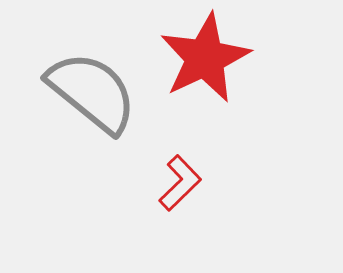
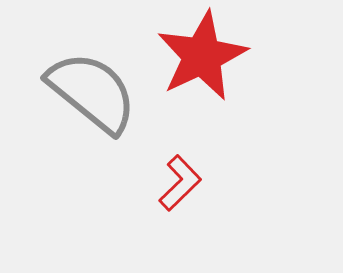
red star: moved 3 px left, 2 px up
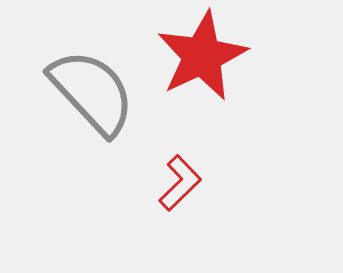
gray semicircle: rotated 8 degrees clockwise
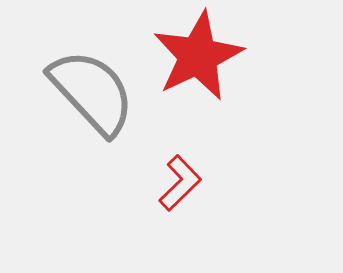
red star: moved 4 px left
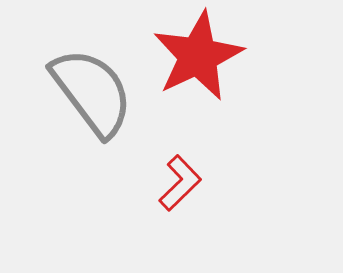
gray semicircle: rotated 6 degrees clockwise
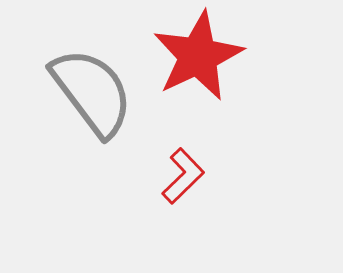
red L-shape: moved 3 px right, 7 px up
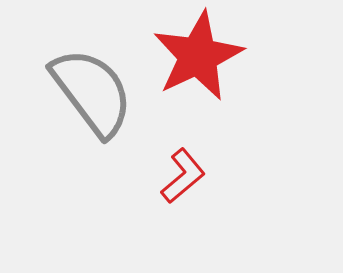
red L-shape: rotated 4 degrees clockwise
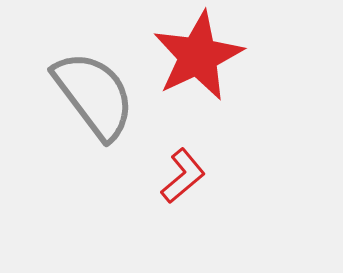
gray semicircle: moved 2 px right, 3 px down
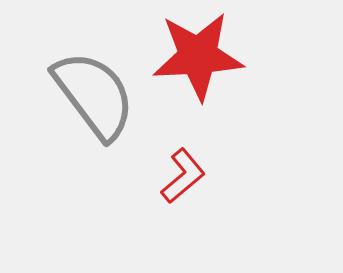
red star: rotated 22 degrees clockwise
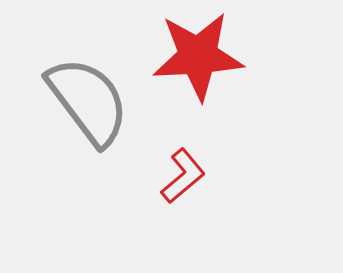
gray semicircle: moved 6 px left, 6 px down
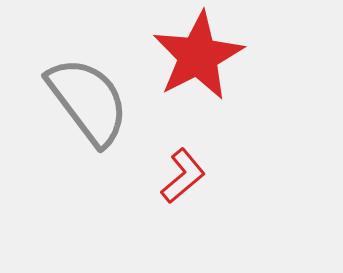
red star: rotated 24 degrees counterclockwise
